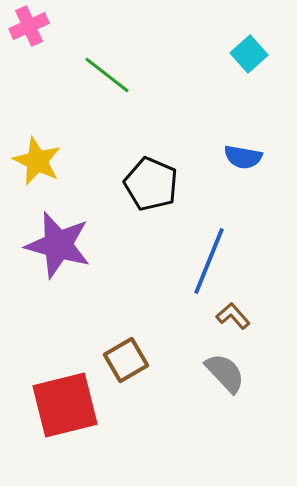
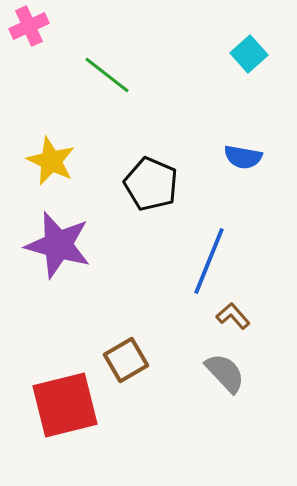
yellow star: moved 14 px right
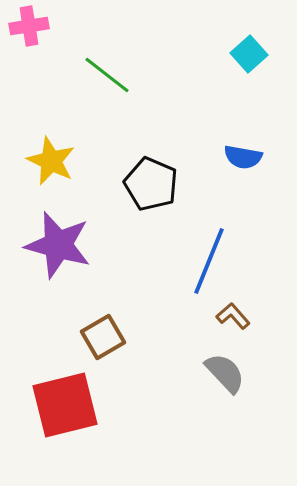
pink cross: rotated 15 degrees clockwise
brown square: moved 23 px left, 23 px up
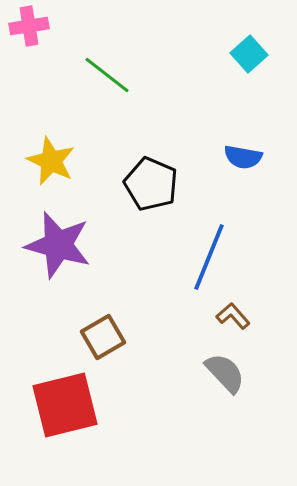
blue line: moved 4 px up
